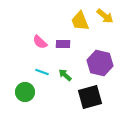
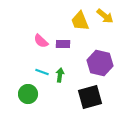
pink semicircle: moved 1 px right, 1 px up
green arrow: moved 5 px left; rotated 56 degrees clockwise
green circle: moved 3 px right, 2 px down
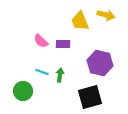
yellow arrow: moved 1 px right, 1 px up; rotated 24 degrees counterclockwise
green circle: moved 5 px left, 3 px up
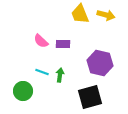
yellow trapezoid: moved 7 px up
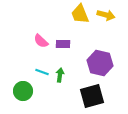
black square: moved 2 px right, 1 px up
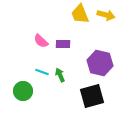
green arrow: rotated 32 degrees counterclockwise
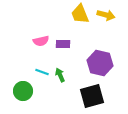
pink semicircle: rotated 56 degrees counterclockwise
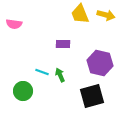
pink semicircle: moved 27 px left, 17 px up; rotated 21 degrees clockwise
